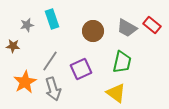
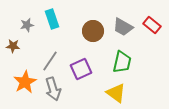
gray trapezoid: moved 4 px left, 1 px up
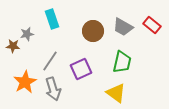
gray star: moved 9 px down
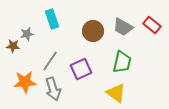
orange star: rotated 25 degrees clockwise
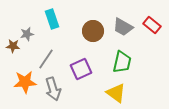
gray line: moved 4 px left, 2 px up
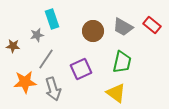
gray star: moved 10 px right, 1 px down
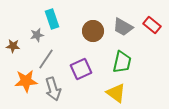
orange star: moved 1 px right, 1 px up
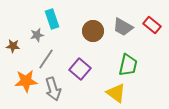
green trapezoid: moved 6 px right, 3 px down
purple square: moved 1 px left; rotated 25 degrees counterclockwise
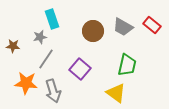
gray star: moved 3 px right, 2 px down
green trapezoid: moved 1 px left
orange star: moved 2 px down; rotated 10 degrees clockwise
gray arrow: moved 2 px down
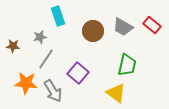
cyan rectangle: moved 6 px right, 3 px up
purple square: moved 2 px left, 4 px down
gray arrow: rotated 15 degrees counterclockwise
